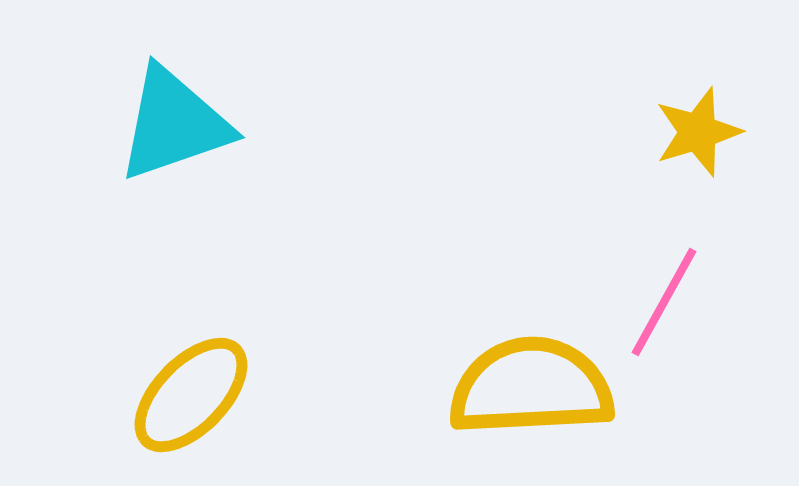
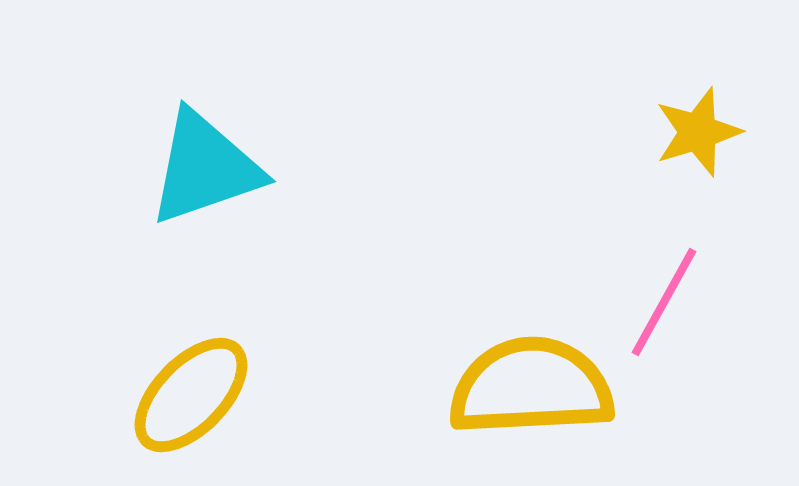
cyan triangle: moved 31 px right, 44 px down
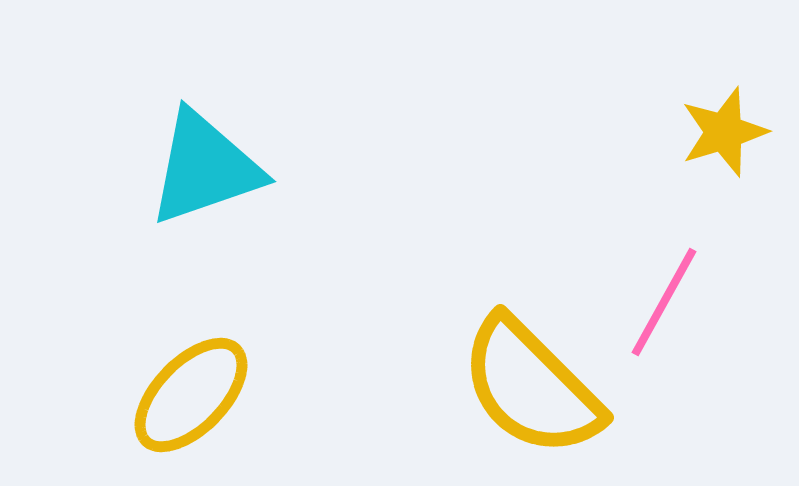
yellow star: moved 26 px right
yellow semicircle: rotated 132 degrees counterclockwise
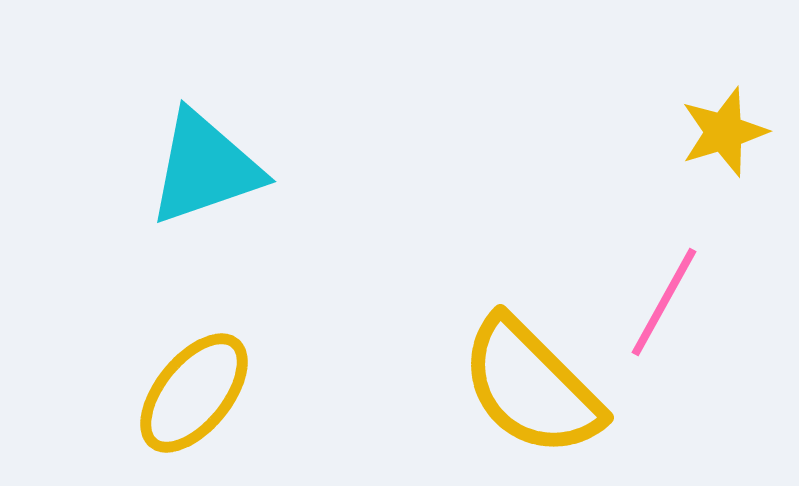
yellow ellipse: moved 3 px right, 2 px up; rotated 5 degrees counterclockwise
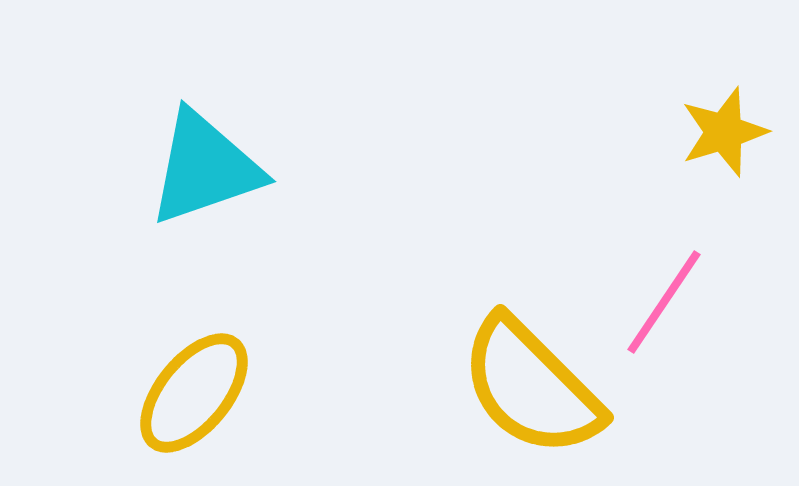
pink line: rotated 5 degrees clockwise
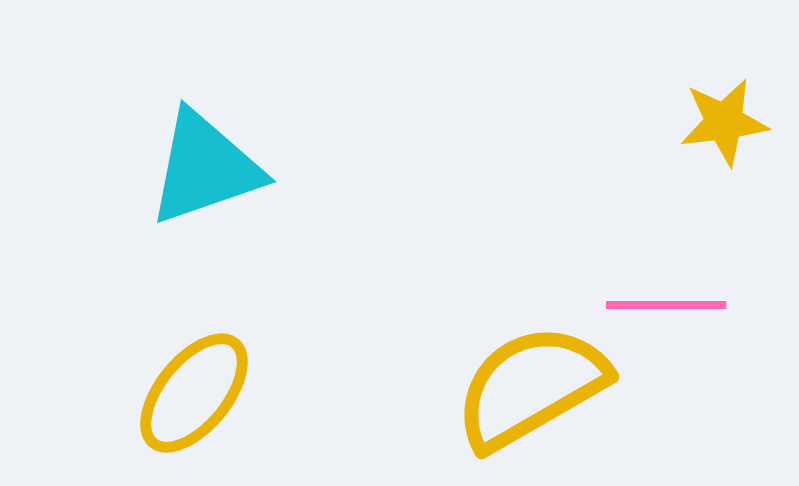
yellow star: moved 10 px up; rotated 10 degrees clockwise
pink line: moved 2 px right, 3 px down; rotated 56 degrees clockwise
yellow semicircle: rotated 105 degrees clockwise
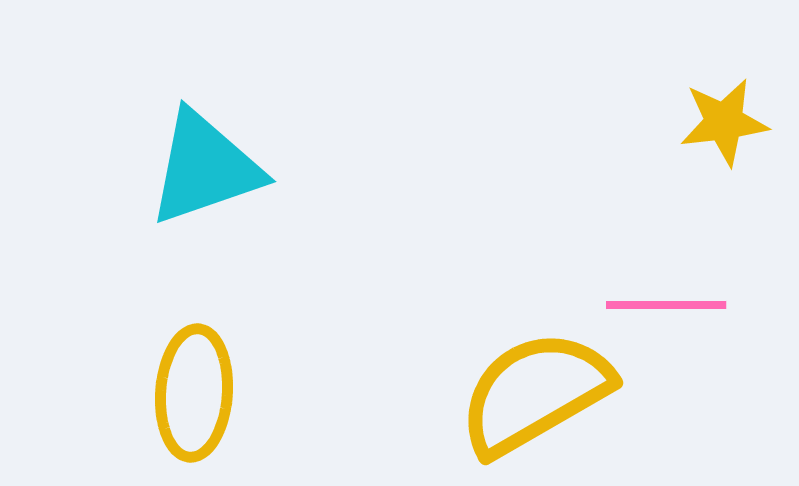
yellow semicircle: moved 4 px right, 6 px down
yellow ellipse: rotated 35 degrees counterclockwise
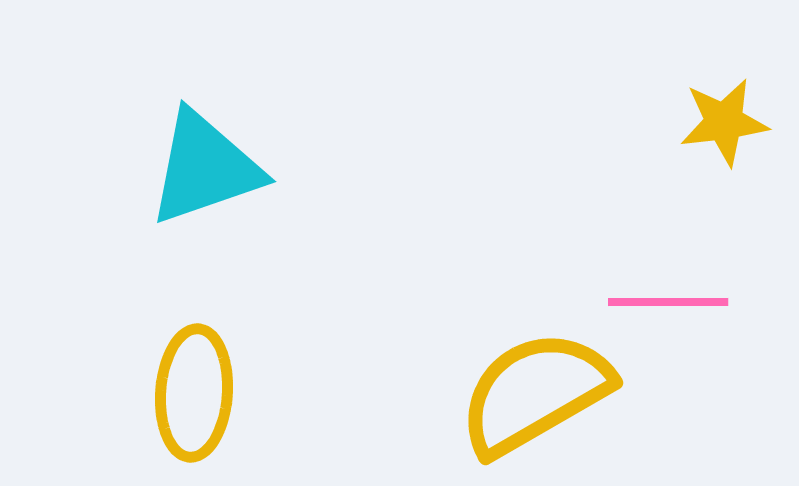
pink line: moved 2 px right, 3 px up
